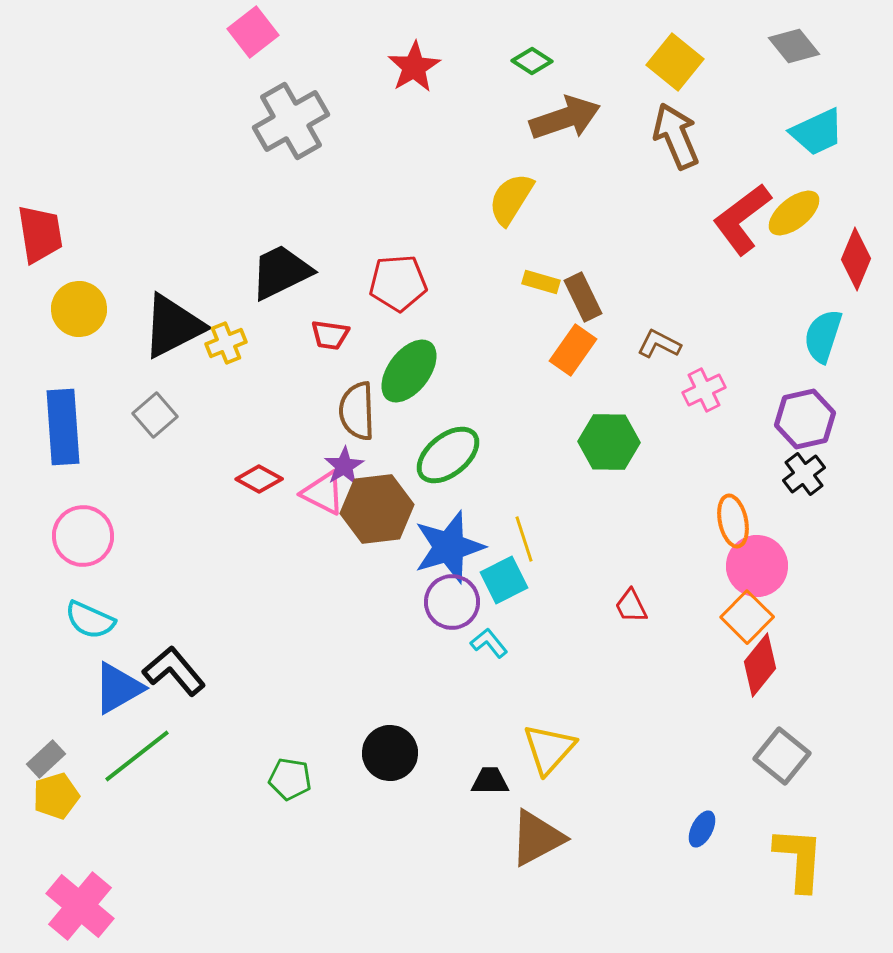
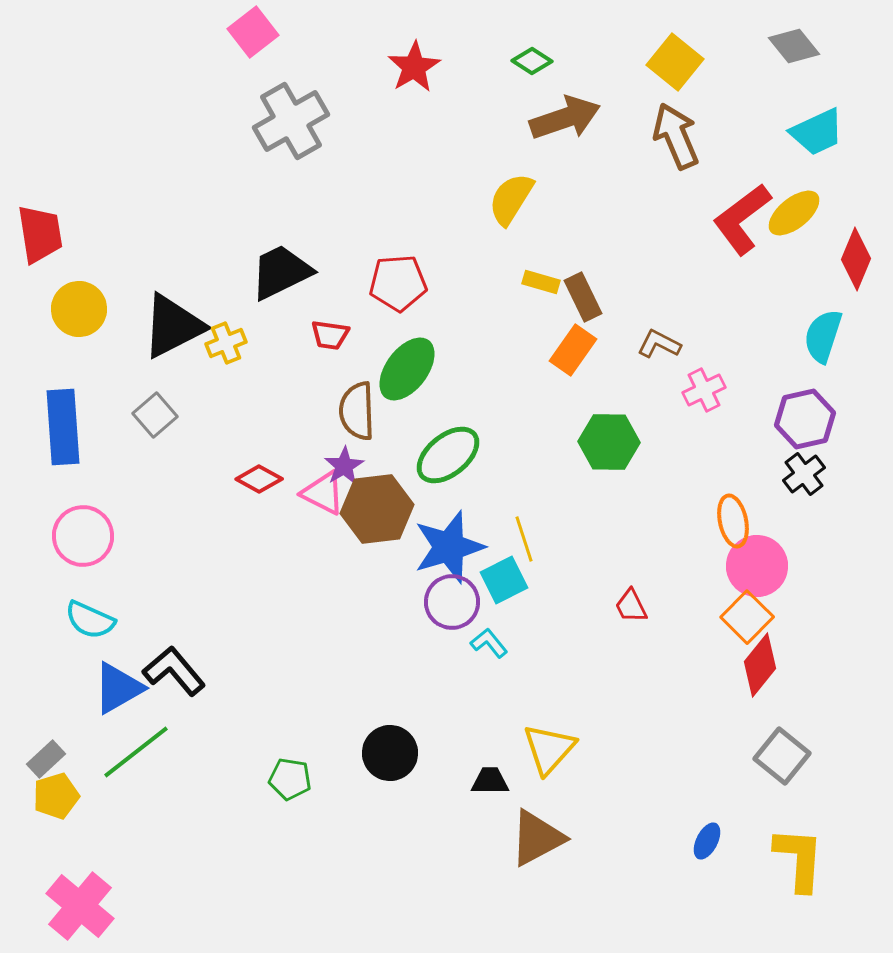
green ellipse at (409, 371): moved 2 px left, 2 px up
green line at (137, 756): moved 1 px left, 4 px up
blue ellipse at (702, 829): moved 5 px right, 12 px down
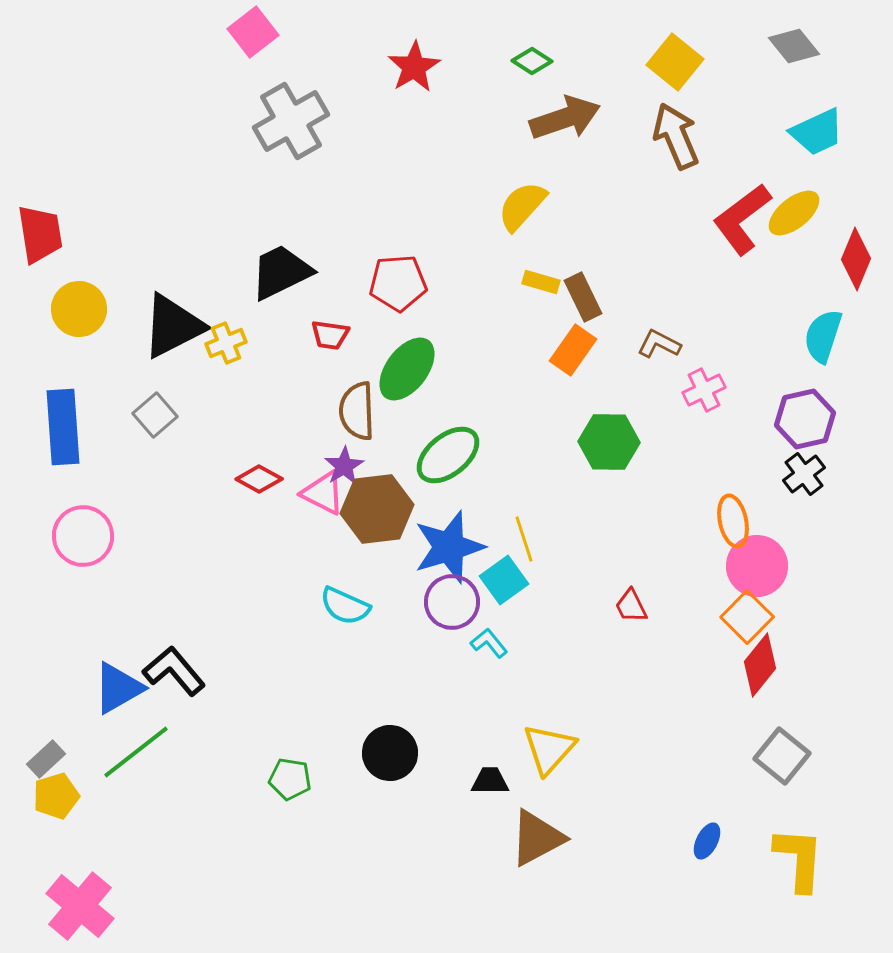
yellow semicircle at (511, 199): moved 11 px right, 7 px down; rotated 10 degrees clockwise
cyan square at (504, 580): rotated 9 degrees counterclockwise
cyan semicircle at (90, 620): moved 255 px right, 14 px up
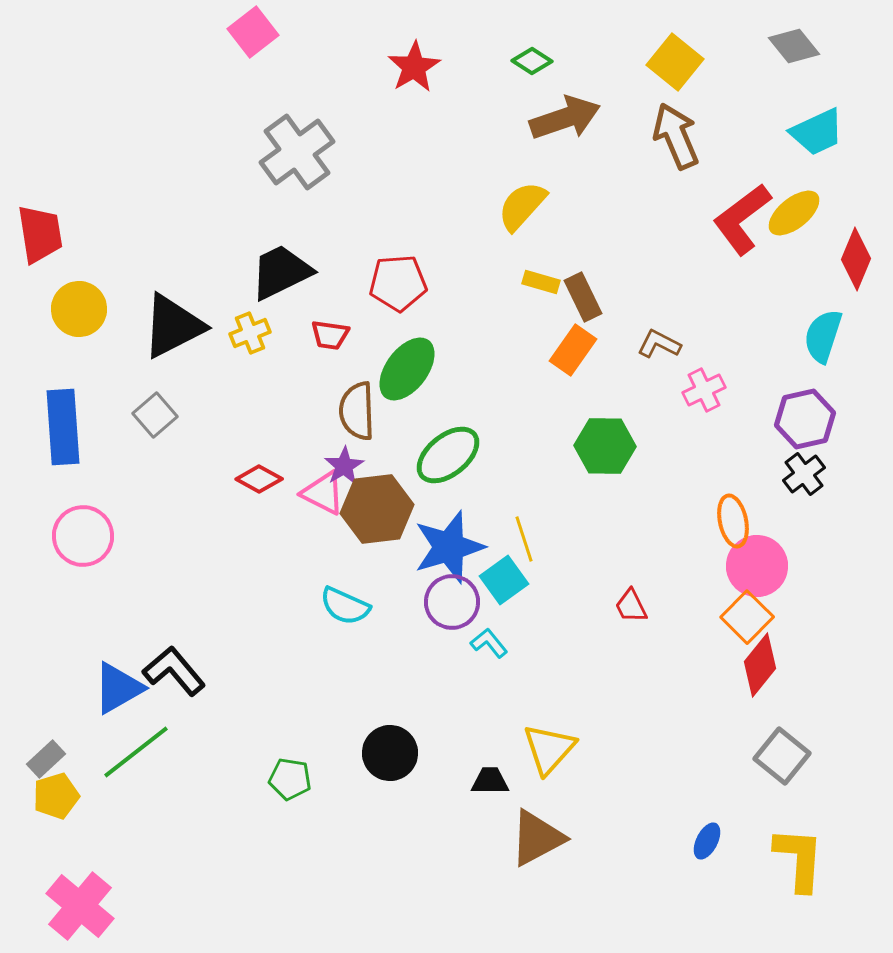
gray cross at (291, 121): moved 6 px right, 31 px down; rotated 6 degrees counterclockwise
yellow cross at (226, 343): moved 24 px right, 10 px up
green hexagon at (609, 442): moved 4 px left, 4 px down
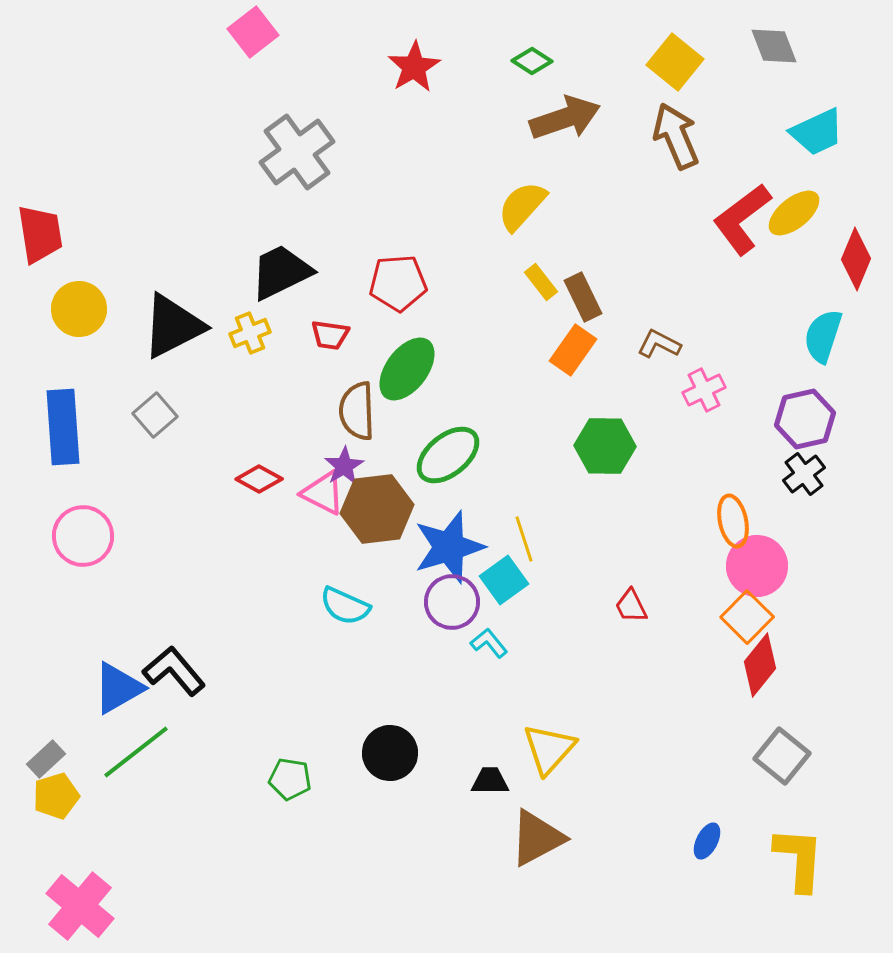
gray diamond at (794, 46): moved 20 px left; rotated 18 degrees clockwise
yellow rectangle at (541, 282): rotated 36 degrees clockwise
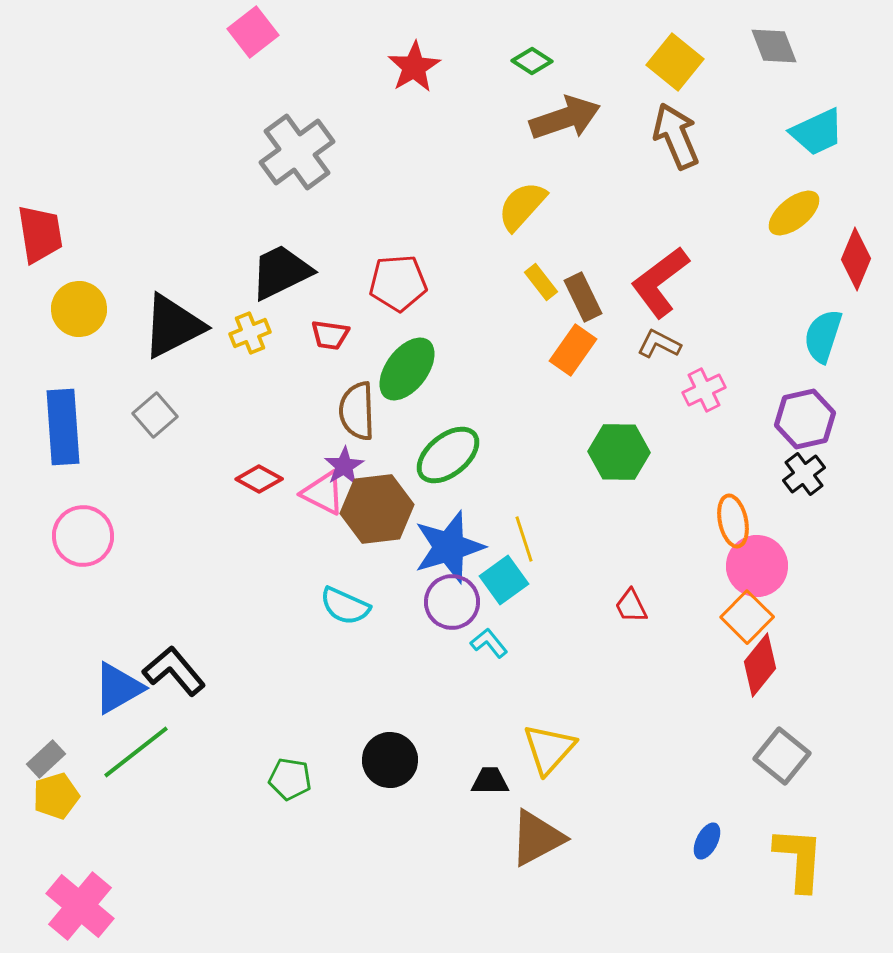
red L-shape at (742, 219): moved 82 px left, 63 px down
green hexagon at (605, 446): moved 14 px right, 6 px down
black circle at (390, 753): moved 7 px down
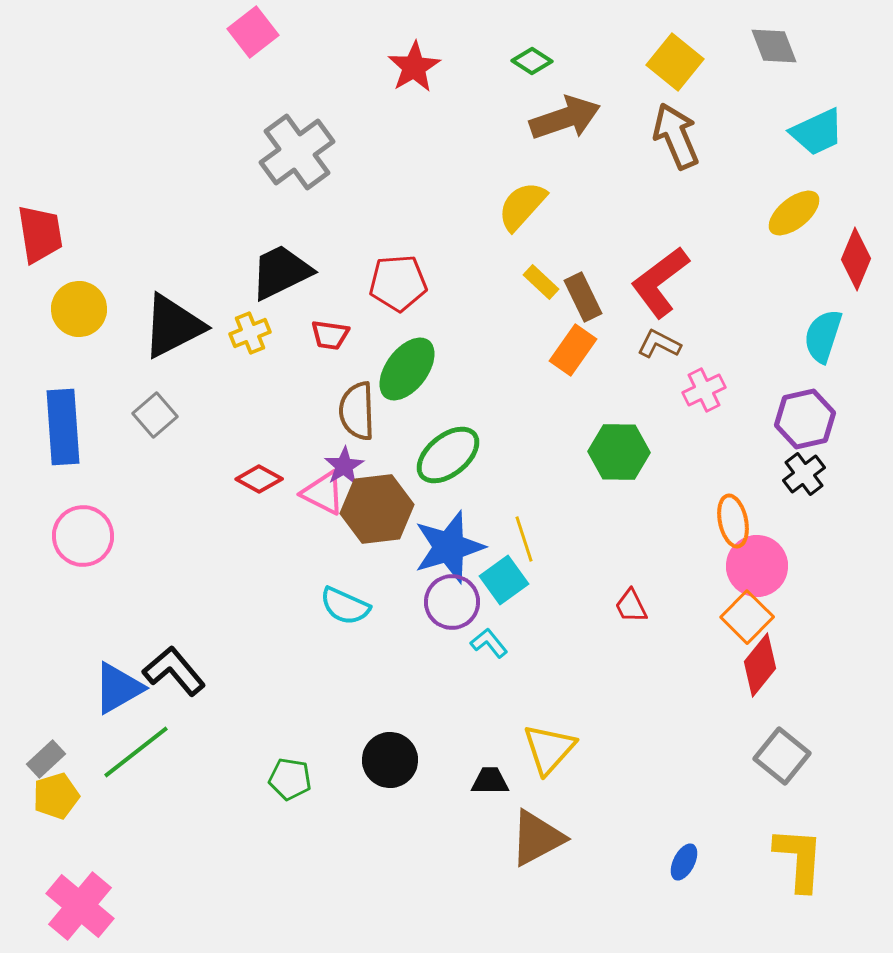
yellow rectangle at (541, 282): rotated 9 degrees counterclockwise
blue ellipse at (707, 841): moved 23 px left, 21 px down
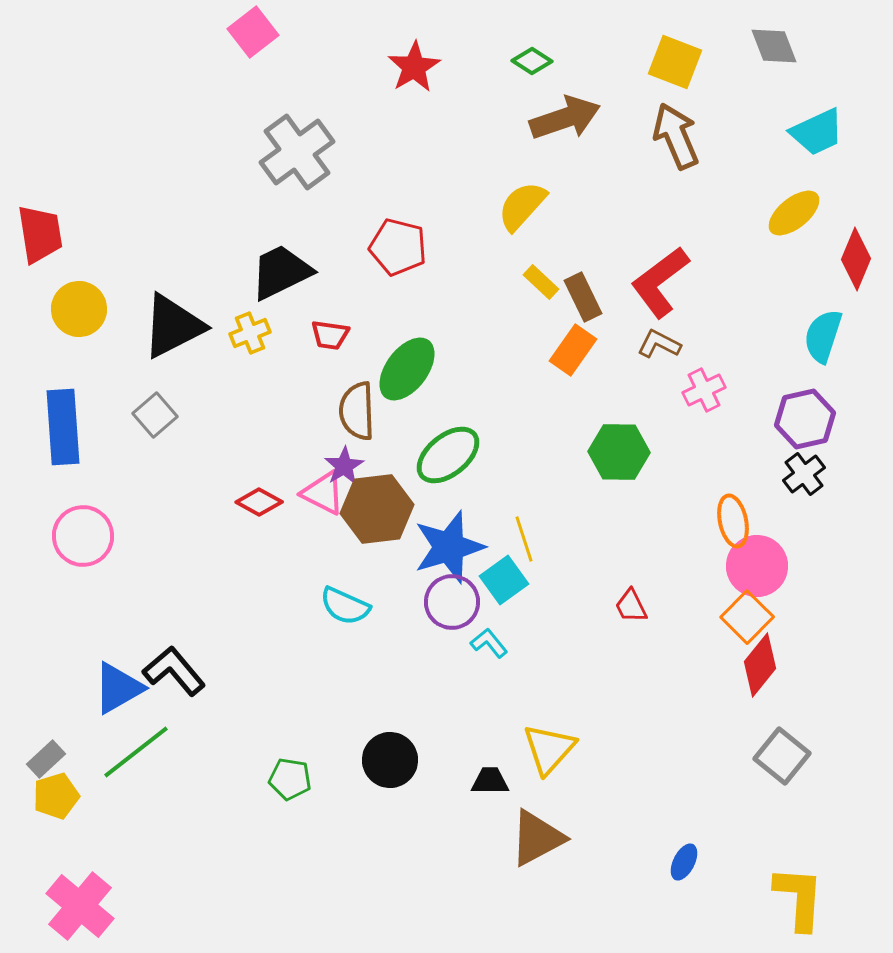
yellow square at (675, 62): rotated 18 degrees counterclockwise
red pentagon at (398, 283): moved 36 px up; rotated 18 degrees clockwise
red diamond at (259, 479): moved 23 px down
yellow L-shape at (799, 859): moved 39 px down
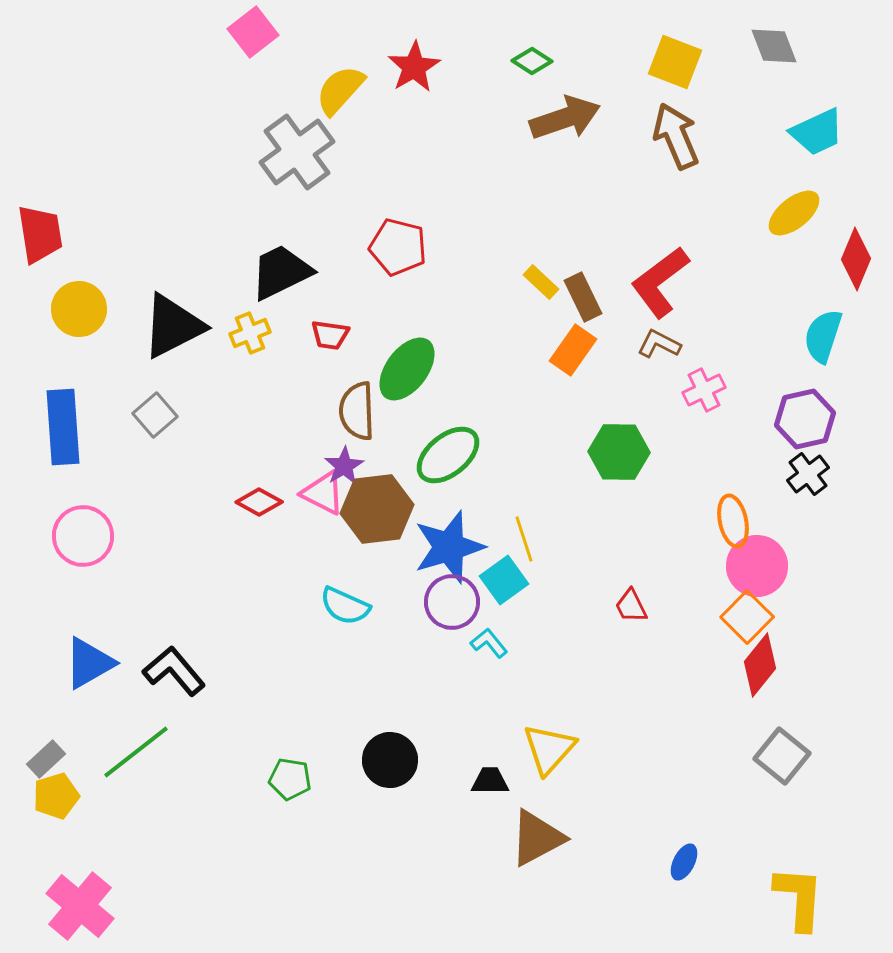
yellow semicircle at (522, 206): moved 182 px left, 116 px up
black cross at (804, 474): moved 4 px right
blue triangle at (118, 688): moved 29 px left, 25 px up
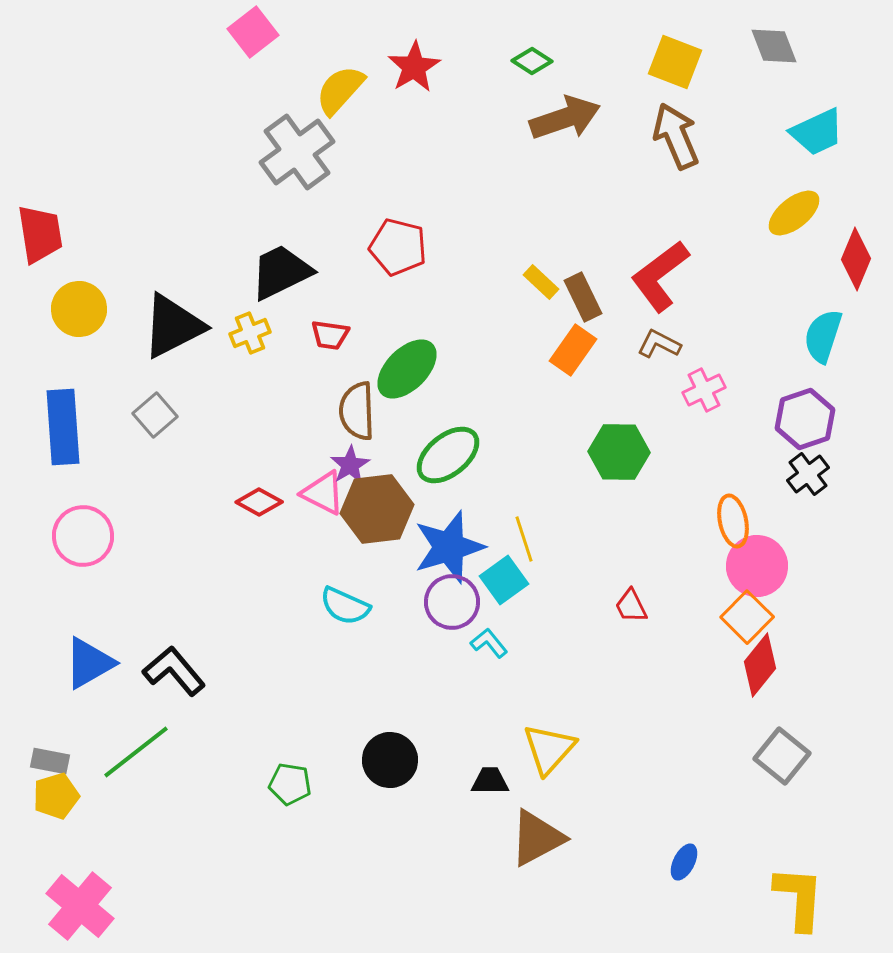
red L-shape at (660, 282): moved 6 px up
green ellipse at (407, 369): rotated 8 degrees clockwise
purple hexagon at (805, 419): rotated 6 degrees counterclockwise
purple star at (344, 466): moved 6 px right, 1 px up
gray rectangle at (46, 759): moved 4 px right, 2 px down; rotated 54 degrees clockwise
green pentagon at (290, 779): moved 5 px down
